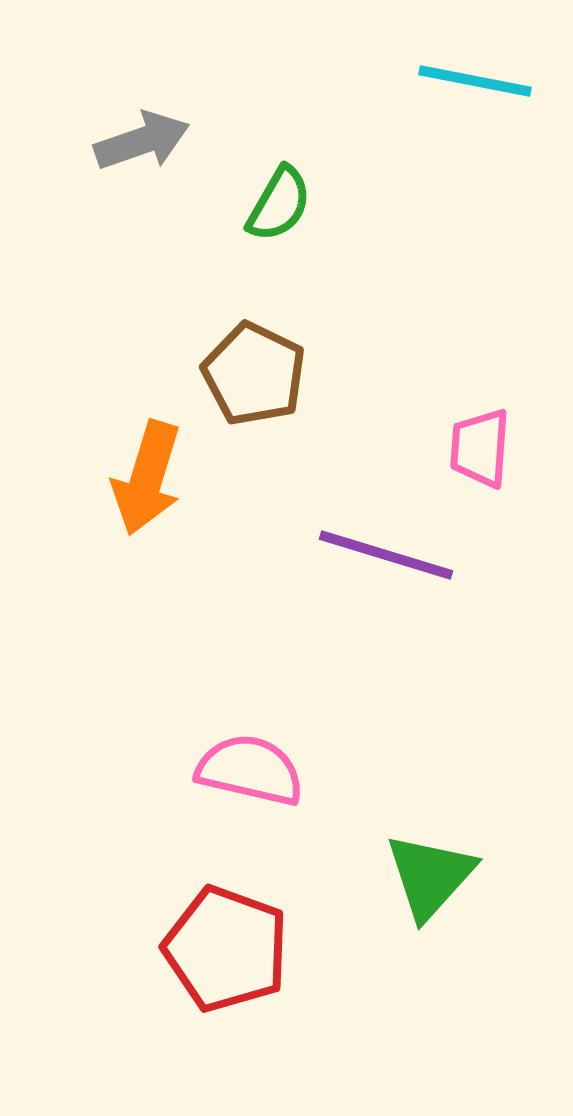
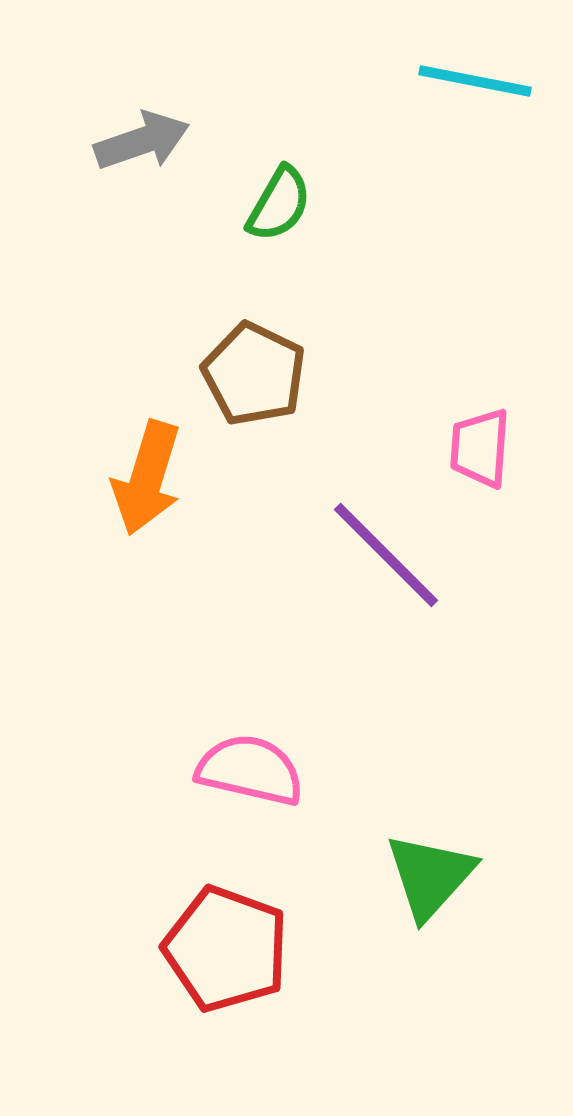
purple line: rotated 28 degrees clockwise
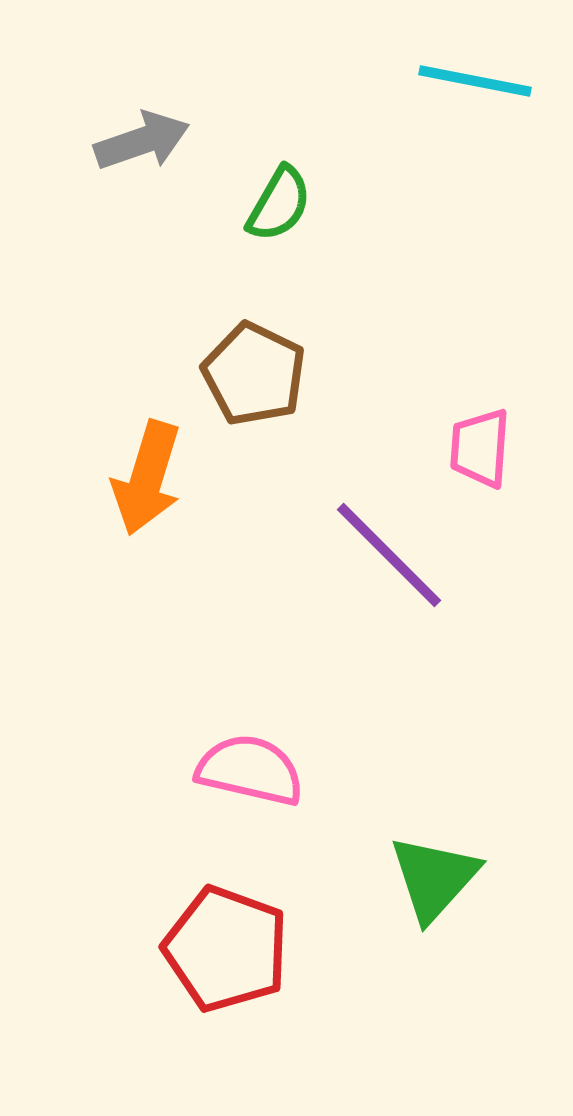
purple line: moved 3 px right
green triangle: moved 4 px right, 2 px down
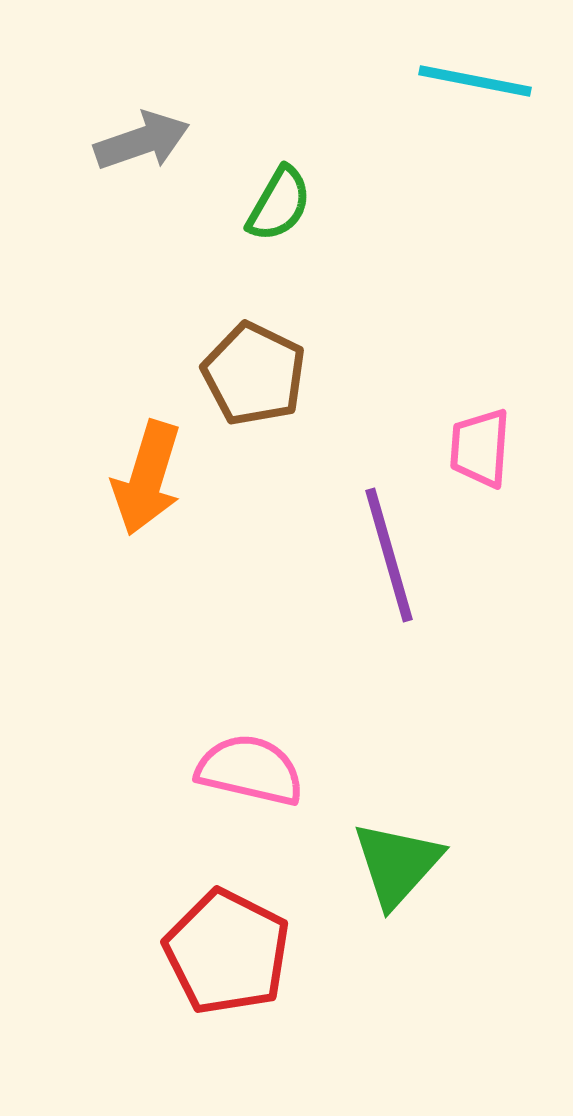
purple line: rotated 29 degrees clockwise
green triangle: moved 37 px left, 14 px up
red pentagon: moved 1 px right, 3 px down; rotated 7 degrees clockwise
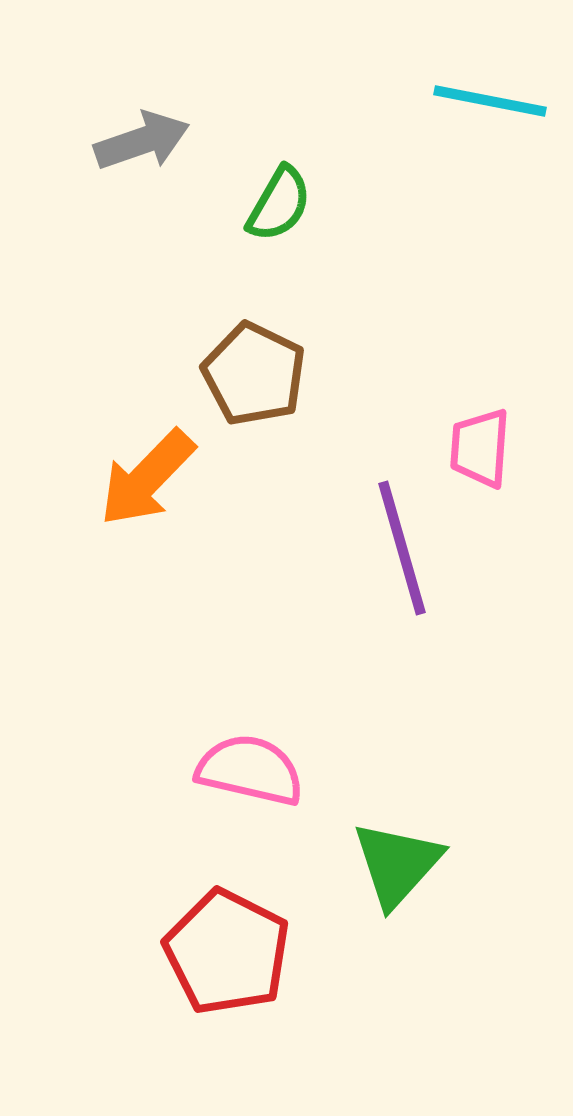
cyan line: moved 15 px right, 20 px down
orange arrow: rotated 27 degrees clockwise
purple line: moved 13 px right, 7 px up
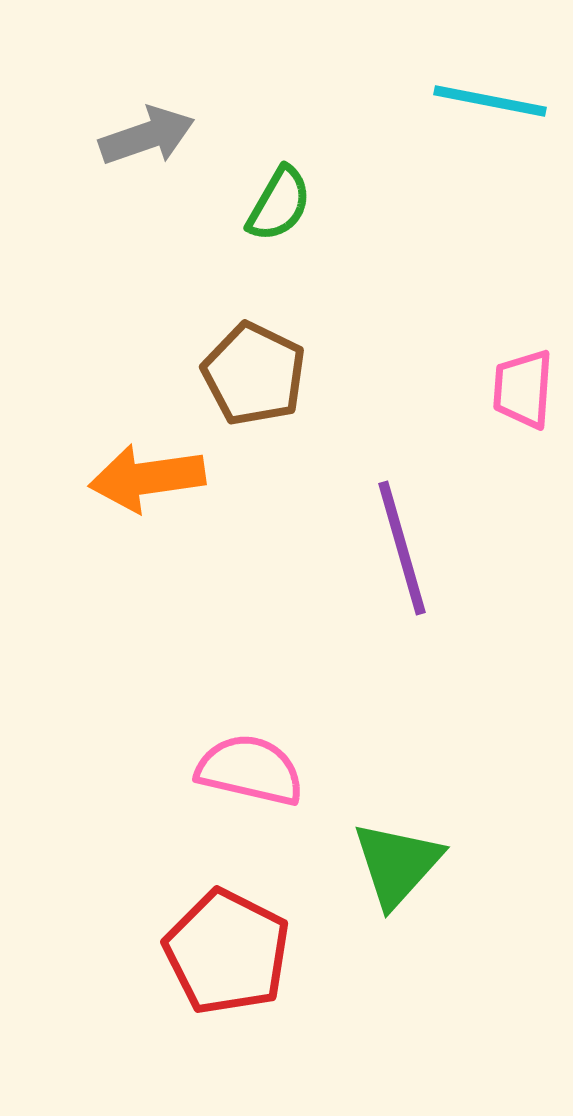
gray arrow: moved 5 px right, 5 px up
pink trapezoid: moved 43 px right, 59 px up
orange arrow: rotated 38 degrees clockwise
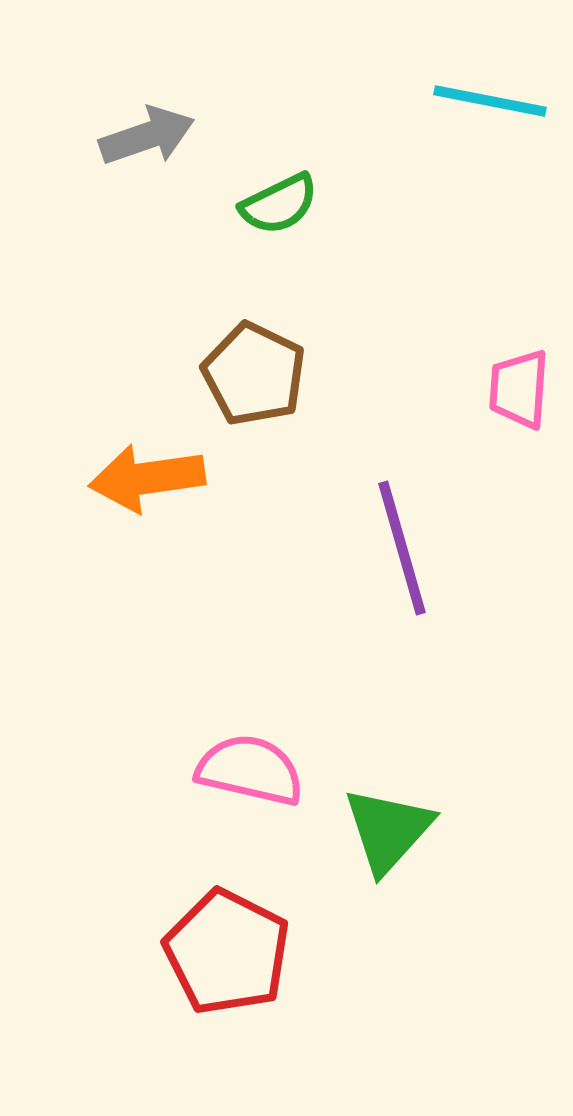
green semicircle: rotated 34 degrees clockwise
pink trapezoid: moved 4 px left
green triangle: moved 9 px left, 34 px up
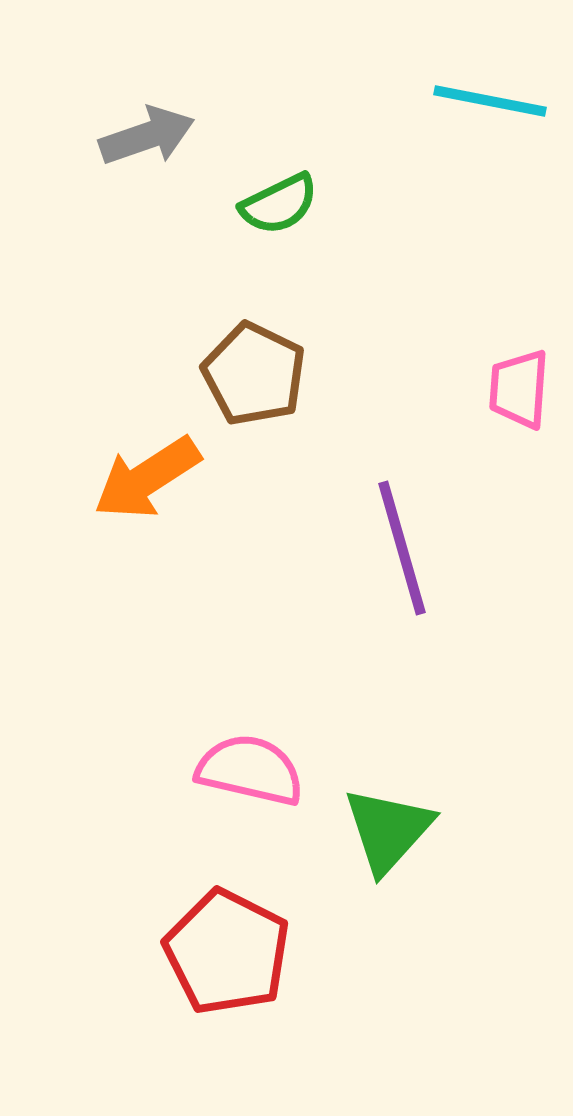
orange arrow: rotated 25 degrees counterclockwise
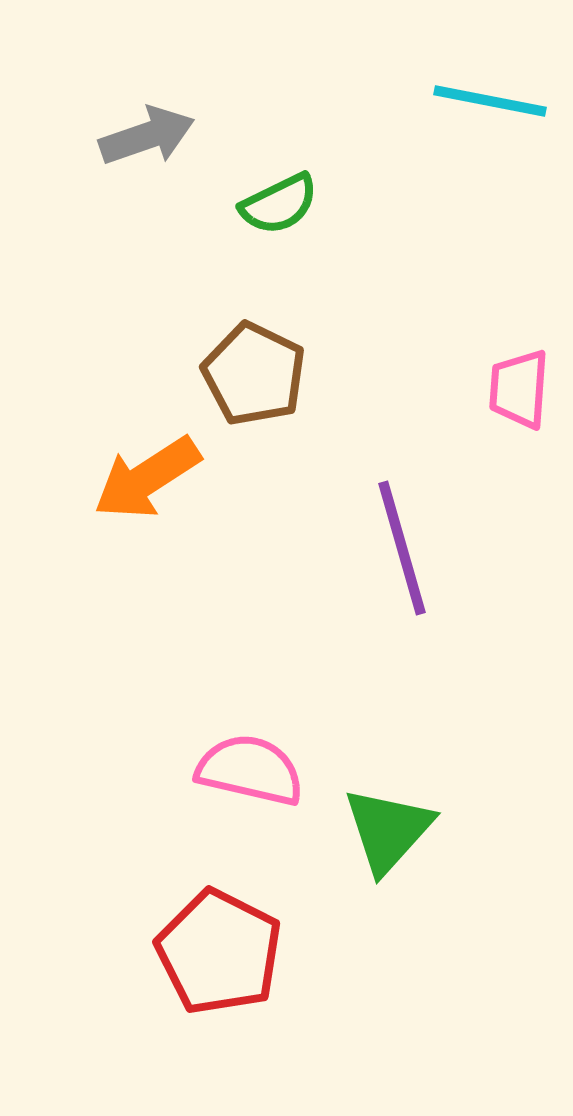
red pentagon: moved 8 px left
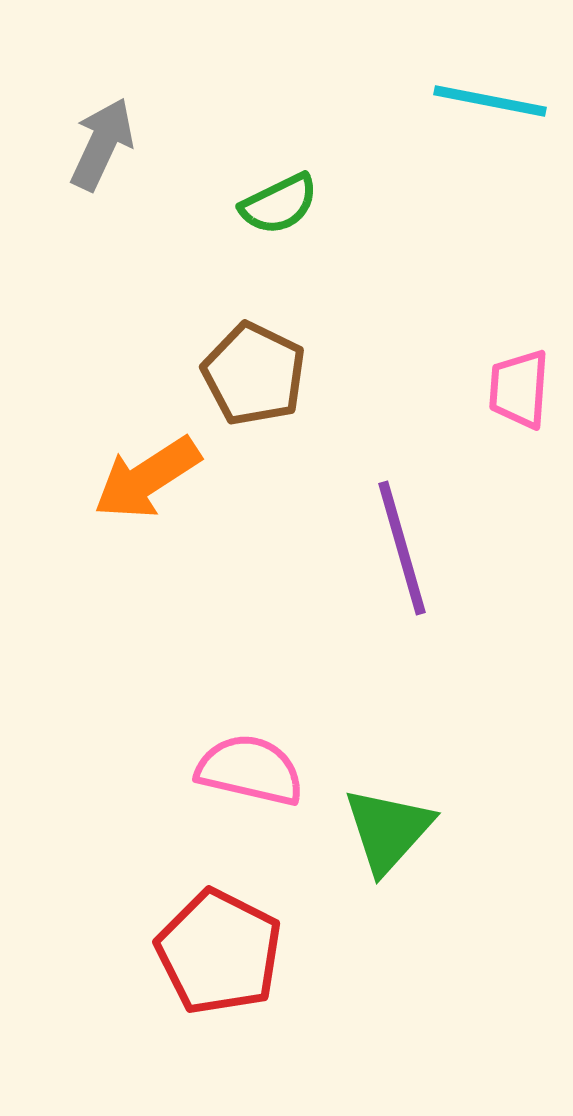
gray arrow: moved 45 px left, 8 px down; rotated 46 degrees counterclockwise
